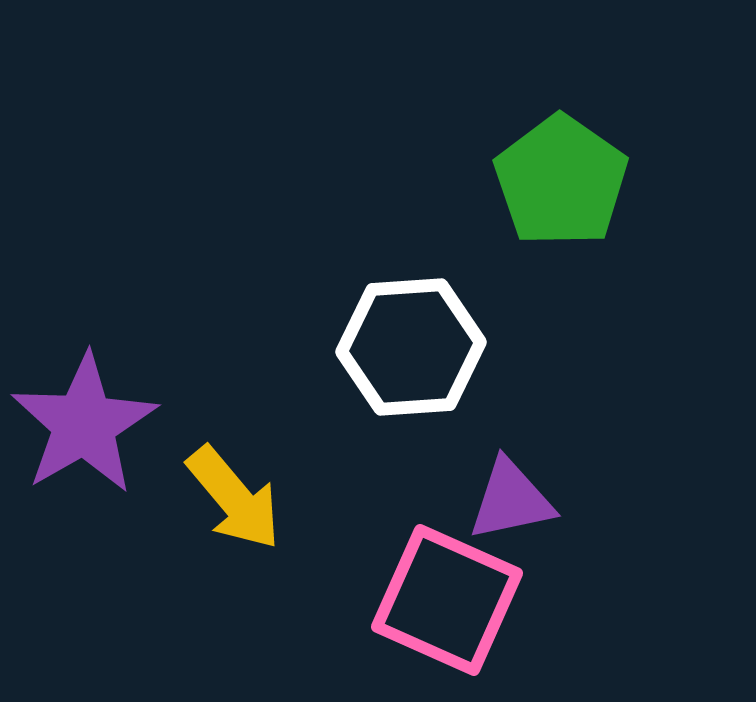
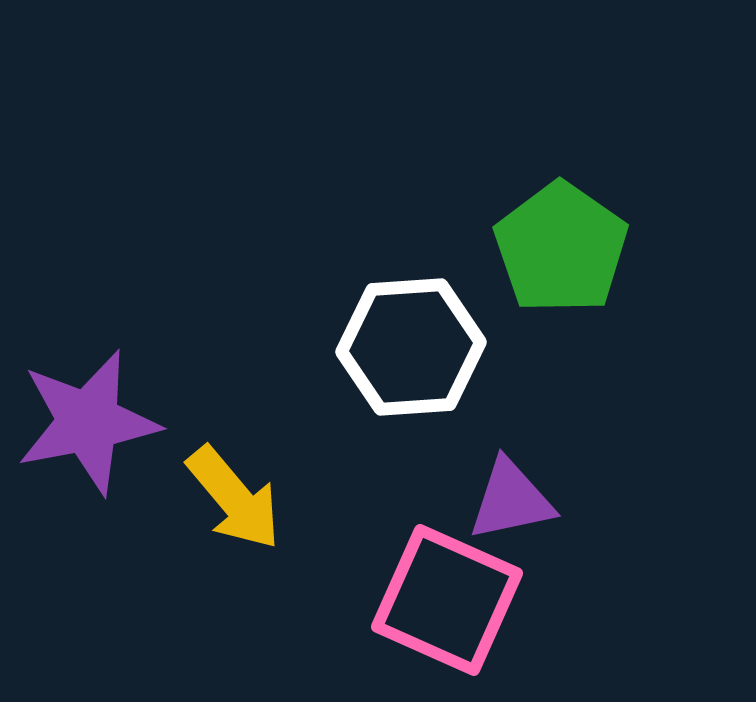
green pentagon: moved 67 px down
purple star: moved 4 px right, 2 px up; rotated 19 degrees clockwise
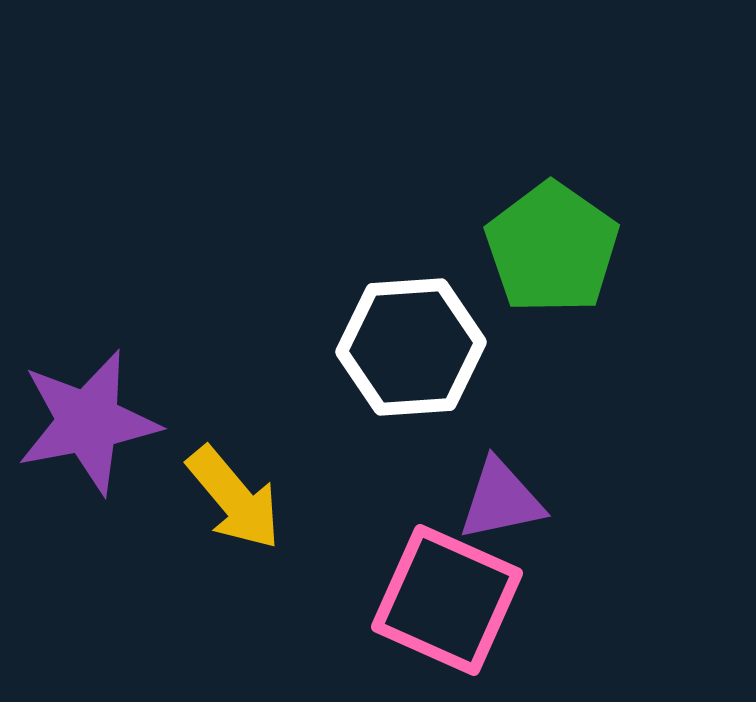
green pentagon: moved 9 px left
purple triangle: moved 10 px left
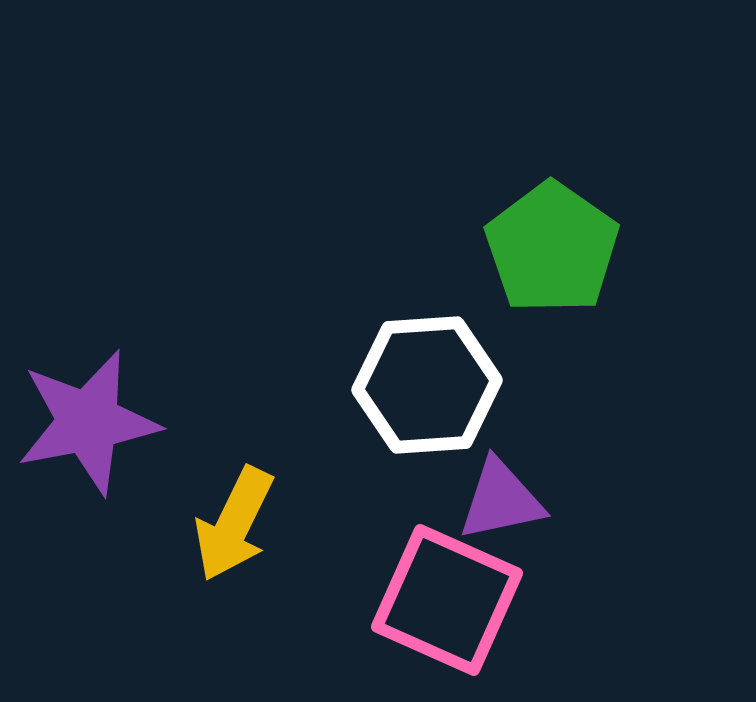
white hexagon: moved 16 px right, 38 px down
yellow arrow: moved 26 px down; rotated 66 degrees clockwise
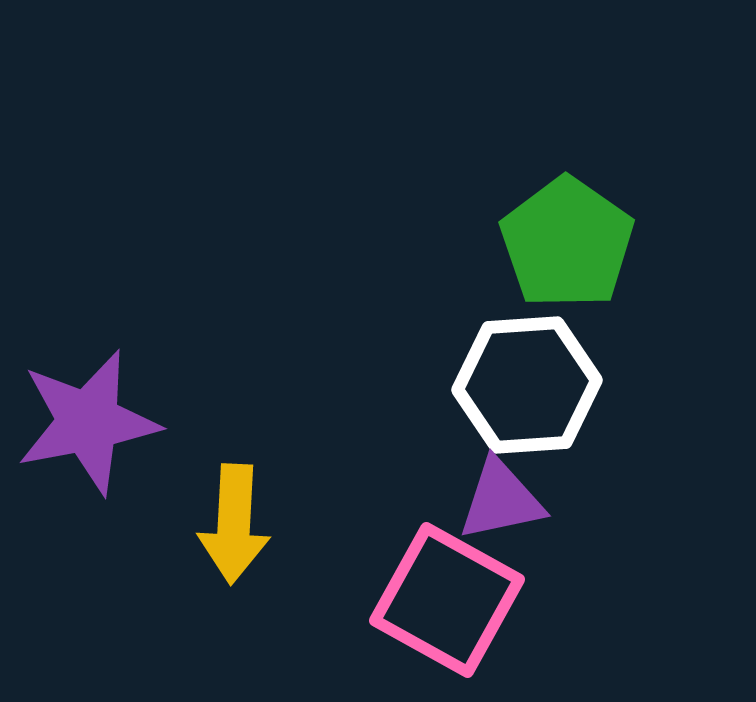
green pentagon: moved 15 px right, 5 px up
white hexagon: moved 100 px right
yellow arrow: rotated 23 degrees counterclockwise
pink square: rotated 5 degrees clockwise
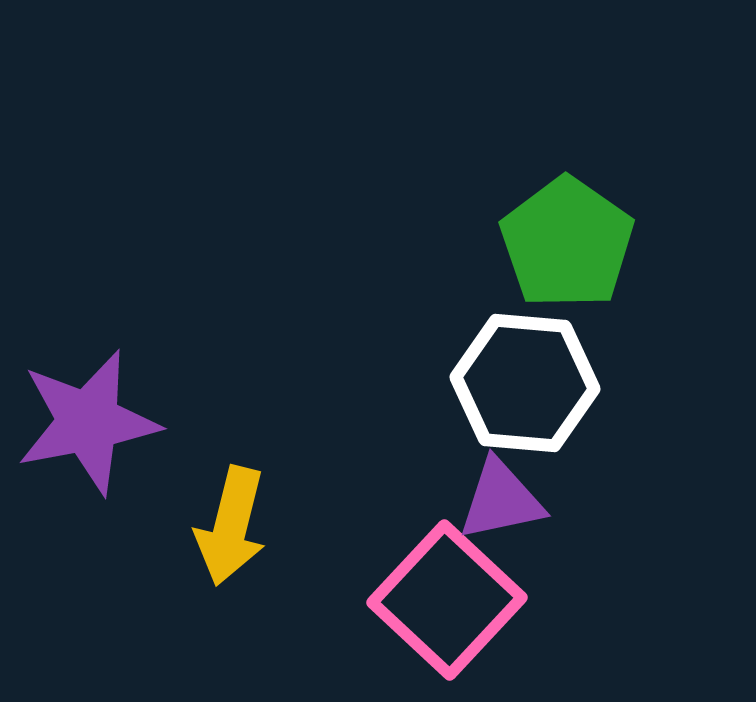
white hexagon: moved 2 px left, 2 px up; rotated 9 degrees clockwise
yellow arrow: moved 3 px left, 2 px down; rotated 11 degrees clockwise
pink square: rotated 14 degrees clockwise
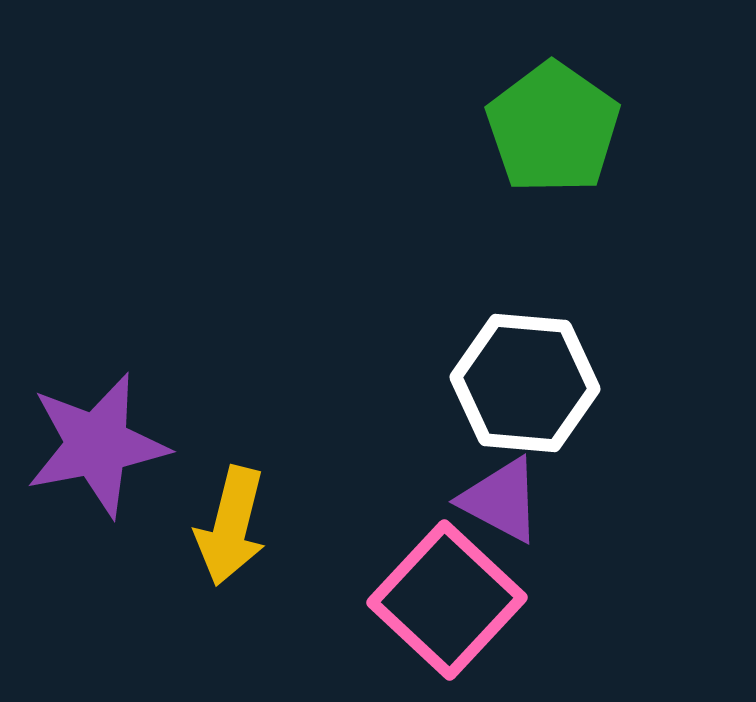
green pentagon: moved 14 px left, 115 px up
purple star: moved 9 px right, 23 px down
purple triangle: rotated 40 degrees clockwise
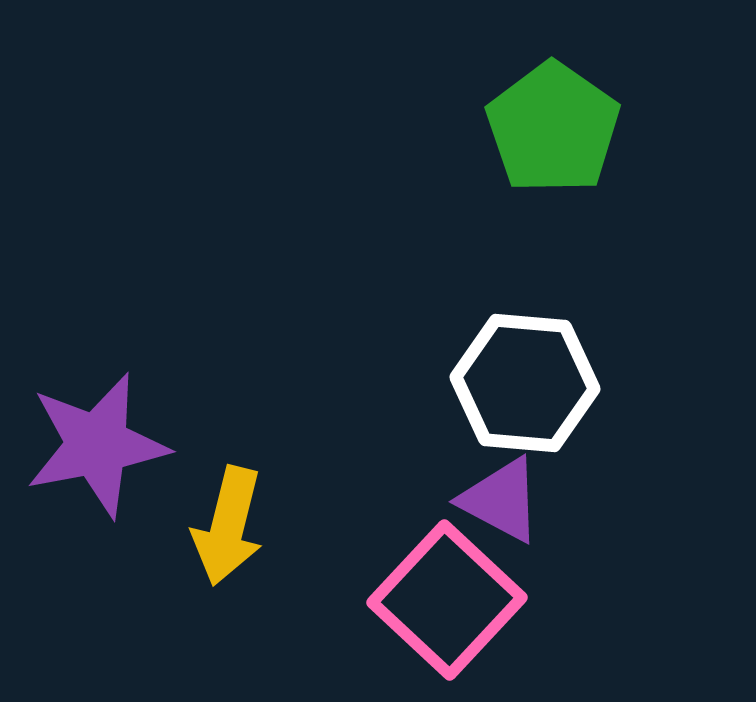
yellow arrow: moved 3 px left
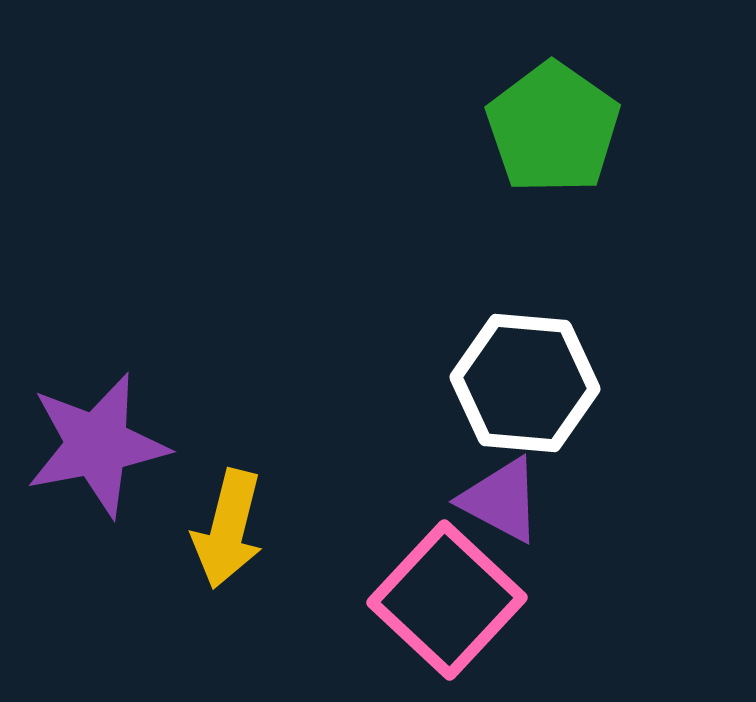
yellow arrow: moved 3 px down
